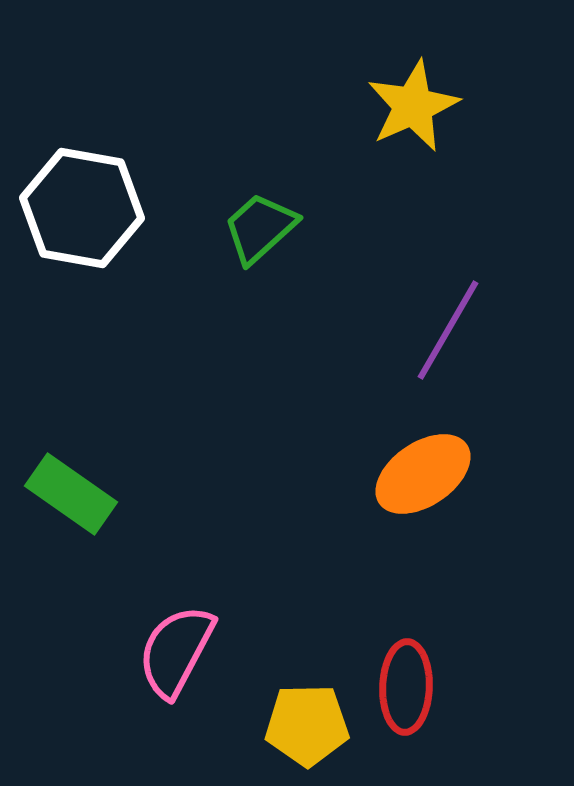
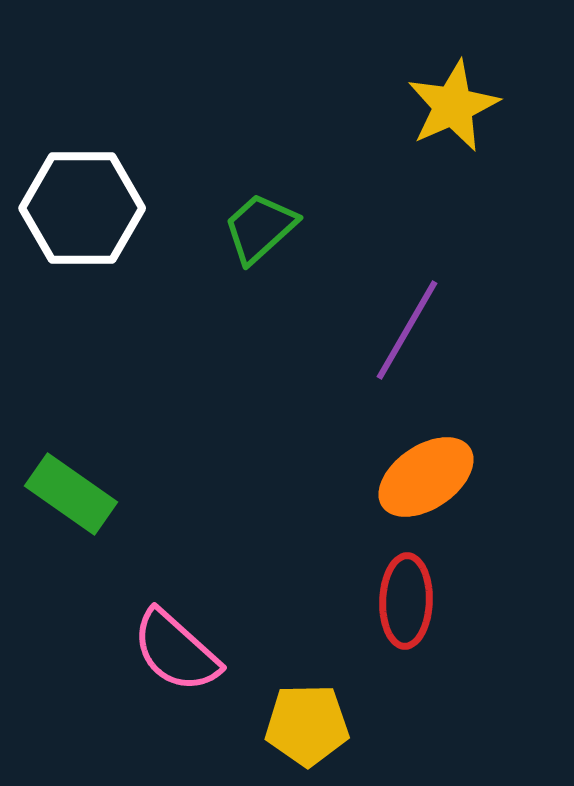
yellow star: moved 40 px right
white hexagon: rotated 10 degrees counterclockwise
purple line: moved 41 px left
orange ellipse: moved 3 px right, 3 px down
pink semicircle: rotated 76 degrees counterclockwise
red ellipse: moved 86 px up
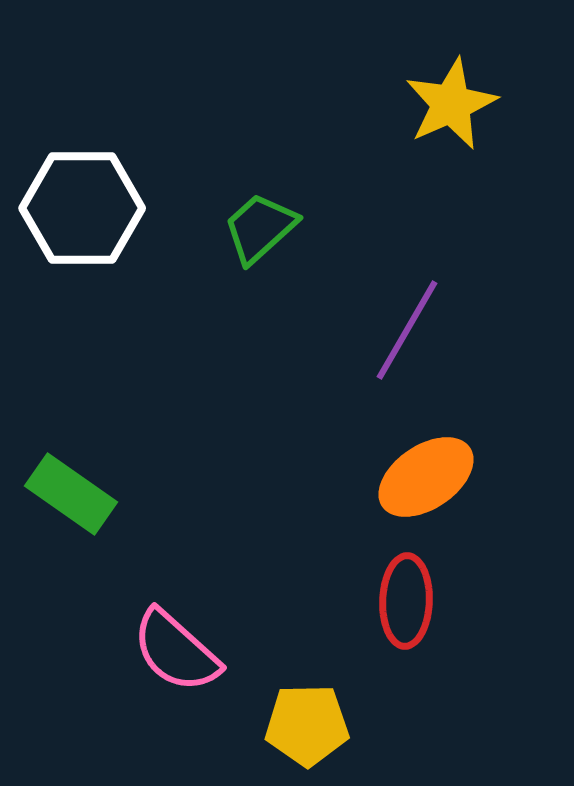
yellow star: moved 2 px left, 2 px up
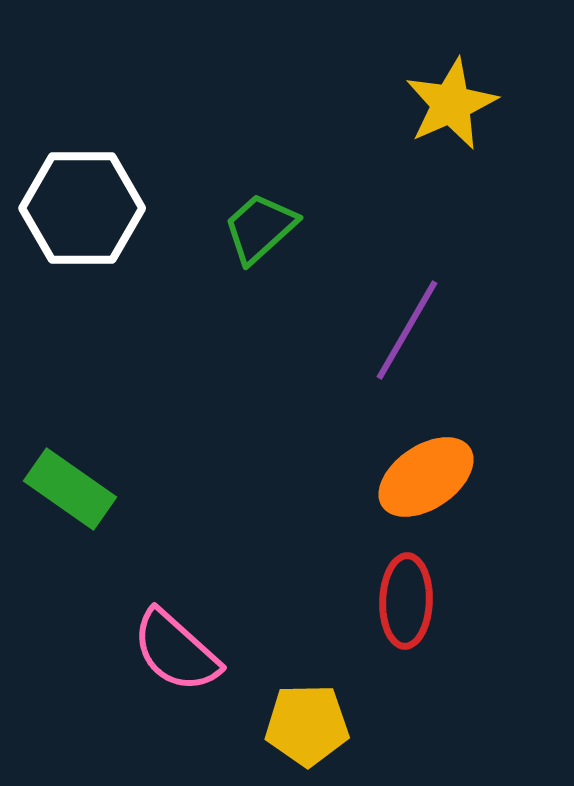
green rectangle: moved 1 px left, 5 px up
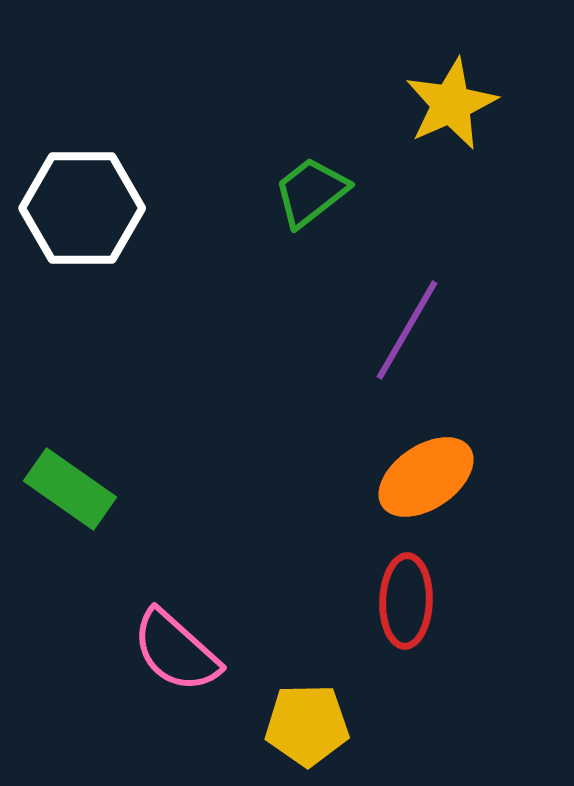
green trapezoid: moved 51 px right, 36 px up; rotated 4 degrees clockwise
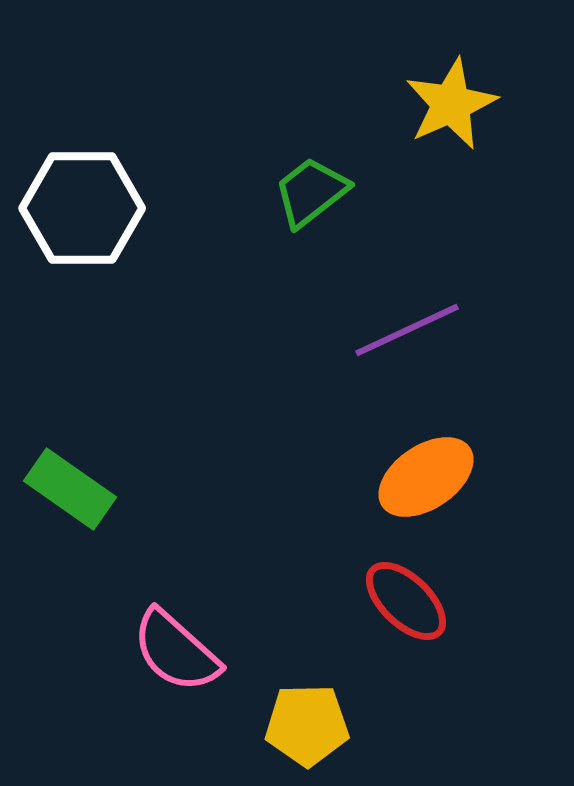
purple line: rotated 35 degrees clockwise
red ellipse: rotated 48 degrees counterclockwise
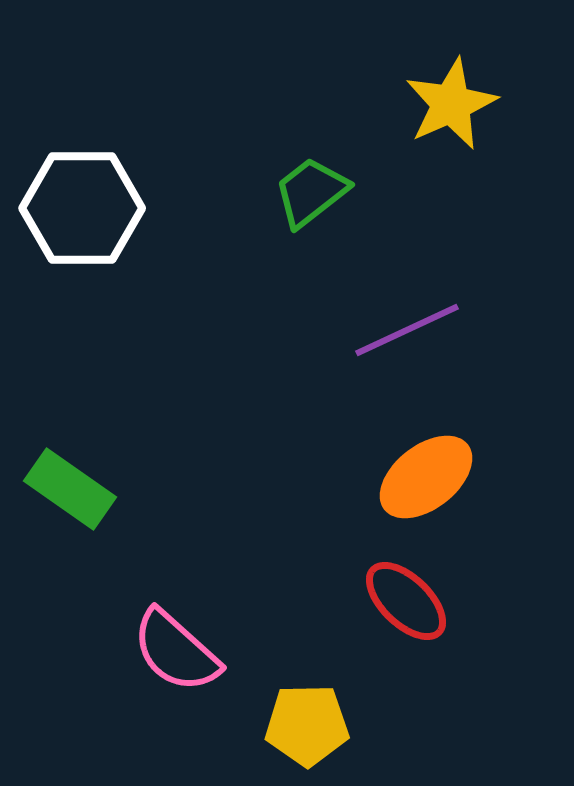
orange ellipse: rotated 4 degrees counterclockwise
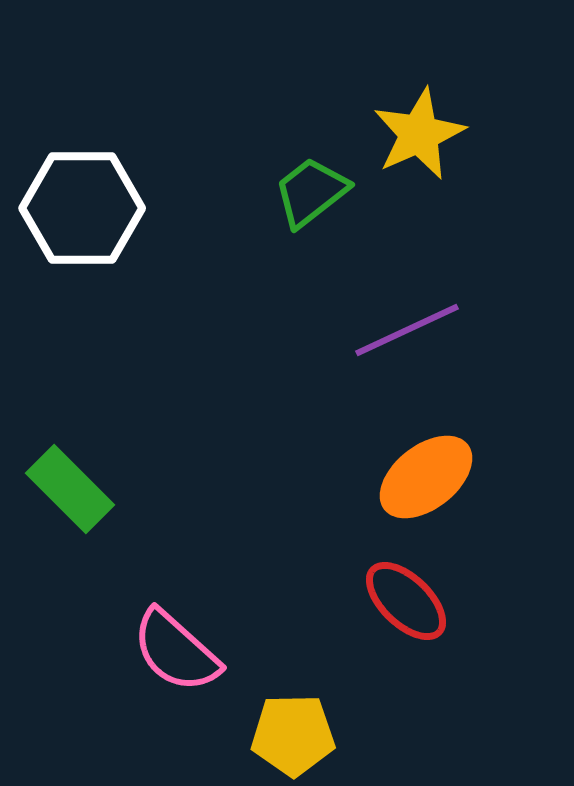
yellow star: moved 32 px left, 30 px down
green rectangle: rotated 10 degrees clockwise
yellow pentagon: moved 14 px left, 10 px down
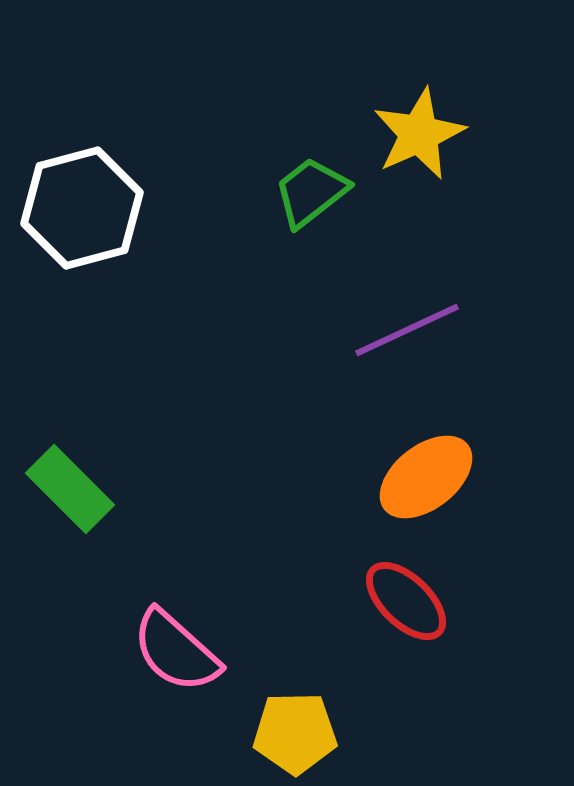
white hexagon: rotated 15 degrees counterclockwise
yellow pentagon: moved 2 px right, 2 px up
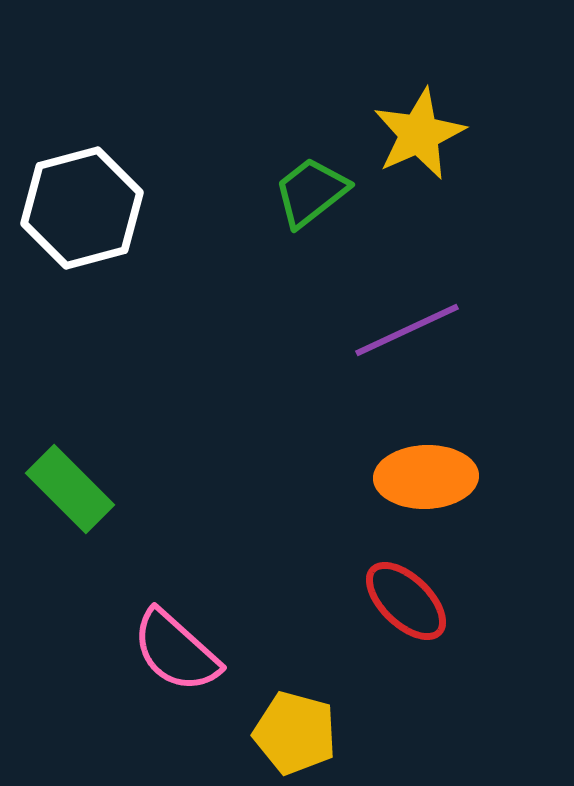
orange ellipse: rotated 36 degrees clockwise
yellow pentagon: rotated 16 degrees clockwise
